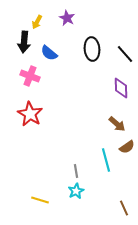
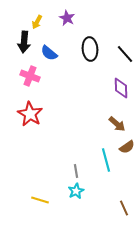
black ellipse: moved 2 px left
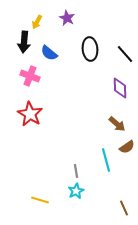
purple diamond: moved 1 px left
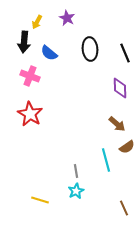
black line: moved 1 px up; rotated 18 degrees clockwise
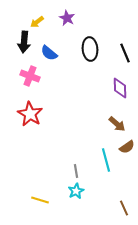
yellow arrow: rotated 24 degrees clockwise
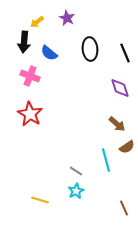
purple diamond: rotated 15 degrees counterclockwise
gray line: rotated 48 degrees counterclockwise
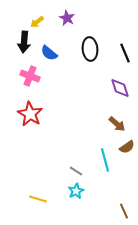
cyan line: moved 1 px left
yellow line: moved 2 px left, 1 px up
brown line: moved 3 px down
